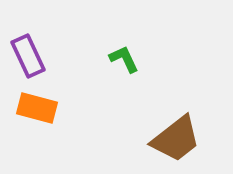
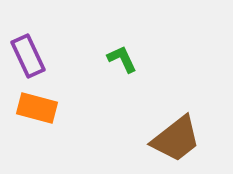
green L-shape: moved 2 px left
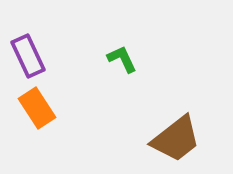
orange rectangle: rotated 42 degrees clockwise
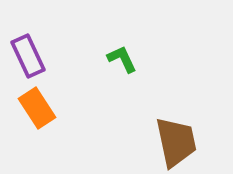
brown trapezoid: moved 3 px down; rotated 64 degrees counterclockwise
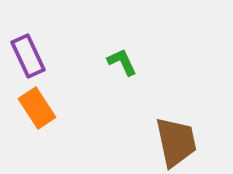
green L-shape: moved 3 px down
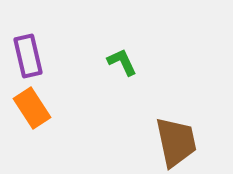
purple rectangle: rotated 12 degrees clockwise
orange rectangle: moved 5 px left
